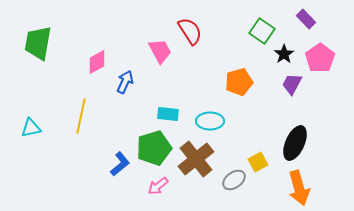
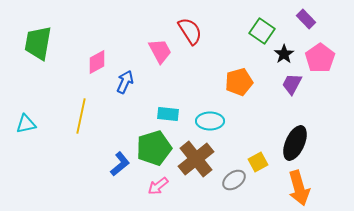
cyan triangle: moved 5 px left, 4 px up
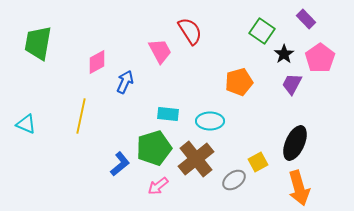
cyan triangle: rotated 35 degrees clockwise
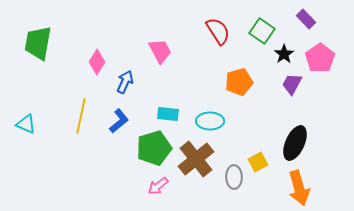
red semicircle: moved 28 px right
pink diamond: rotated 30 degrees counterclockwise
blue L-shape: moved 1 px left, 43 px up
gray ellipse: moved 3 px up; rotated 55 degrees counterclockwise
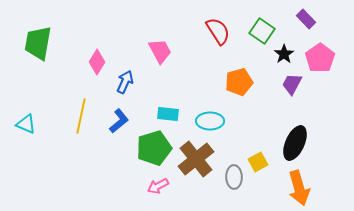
pink arrow: rotated 10 degrees clockwise
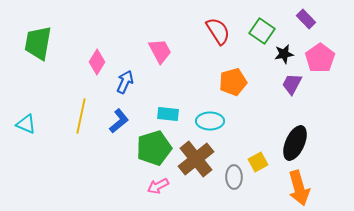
black star: rotated 24 degrees clockwise
orange pentagon: moved 6 px left
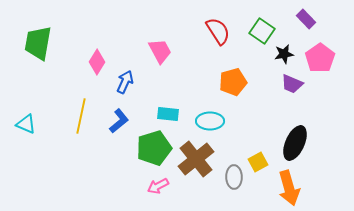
purple trapezoid: rotated 95 degrees counterclockwise
orange arrow: moved 10 px left
